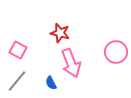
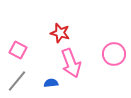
pink circle: moved 2 px left, 2 px down
blue semicircle: rotated 112 degrees clockwise
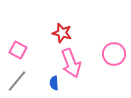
red star: moved 2 px right
blue semicircle: moved 3 px right; rotated 88 degrees counterclockwise
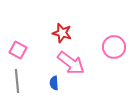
pink circle: moved 7 px up
pink arrow: rotated 32 degrees counterclockwise
gray line: rotated 45 degrees counterclockwise
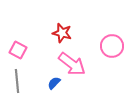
pink circle: moved 2 px left, 1 px up
pink arrow: moved 1 px right, 1 px down
blue semicircle: rotated 48 degrees clockwise
